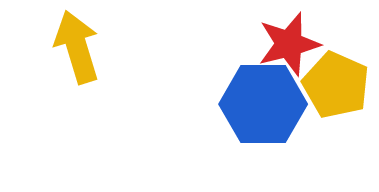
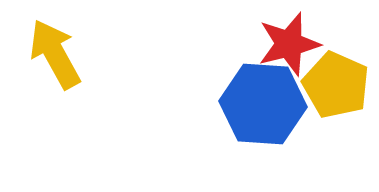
yellow arrow: moved 22 px left, 7 px down; rotated 12 degrees counterclockwise
blue hexagon: rotated 4 degrees clockwise
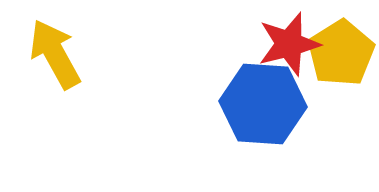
yellow pentagon: moved 5 px right, 32 px up; rotated 16 degrees clockwise
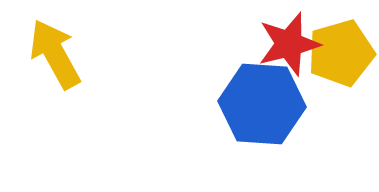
yellow pentagon: rotated 16 degrees clockwise
blue hexagon: moved 1 px left
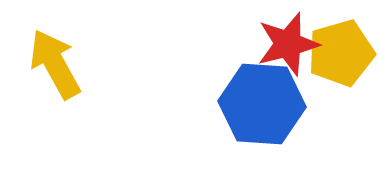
red star: moved 1 px left
yellow arrow: moved 10 px down
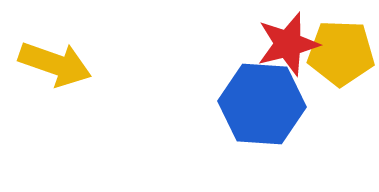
yellow pentagon: rotated 18 degrees clockwise
yellow arrow: rotated 138 degrees clockwise
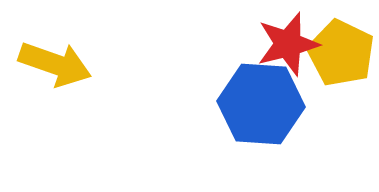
yellow pentagon: rotated 24 degrees clockwise
blue hexagon: moved 1 px left
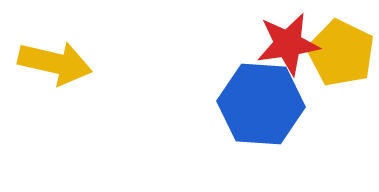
red star: rotated 6 degrees clockwise
yellow arrow: moved 1 px up; rotated 6 degrees counterclockwise
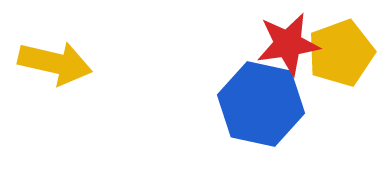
yellow pentagon: rotated 26 degrees clockwise
blue hexagon: rotated 8 degrees clockwise
